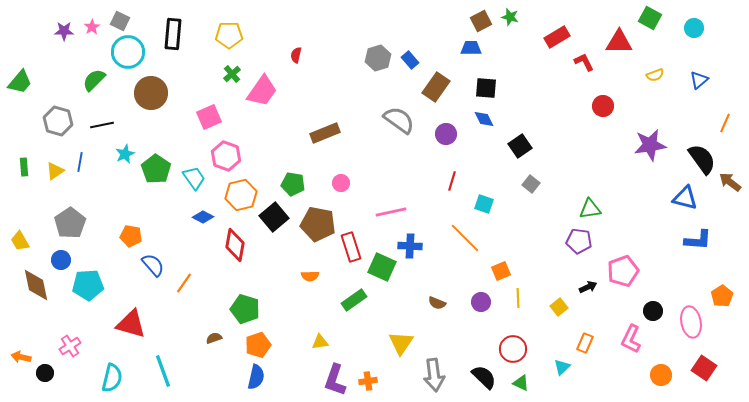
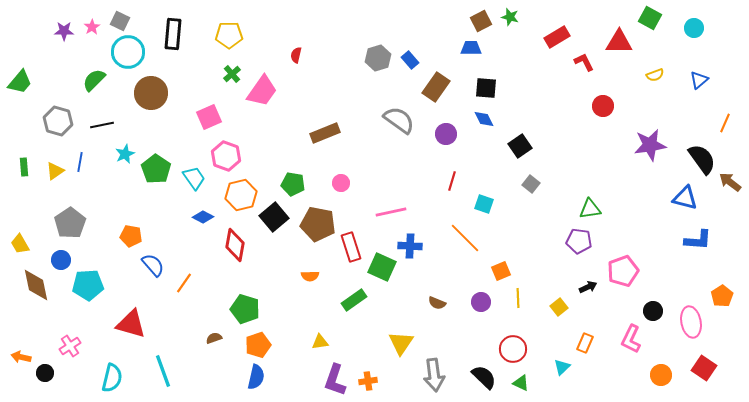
yellow trapezoid at (20, 241): moved 3 px down
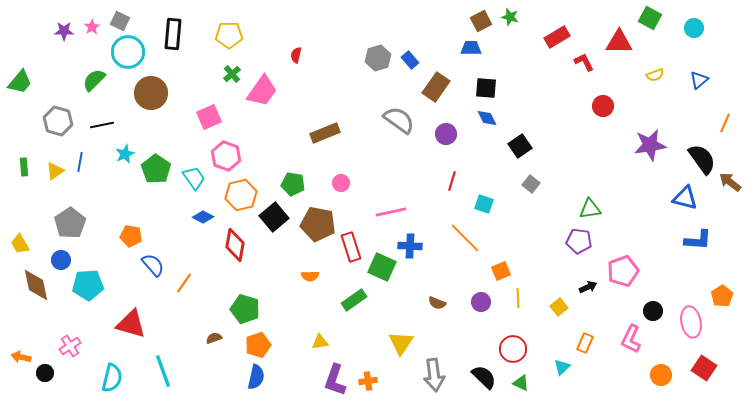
blue diamond at (484, 119): moved 3 px right, 1 px up
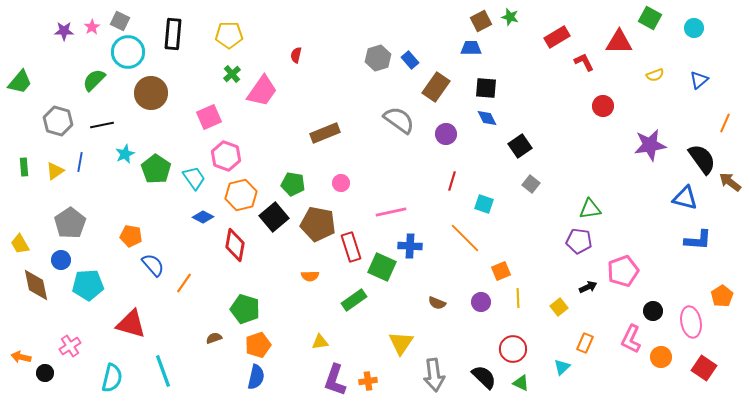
orange circle at (661, 375): moved 18 px up
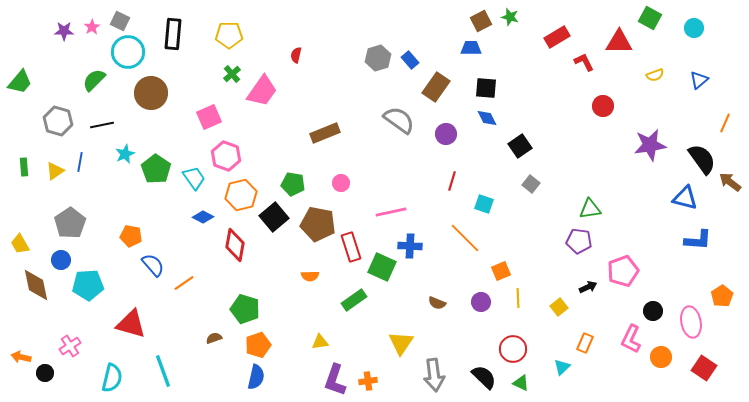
orange line at (184, 283): rotated 20 degrees clockwise
